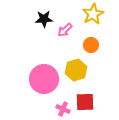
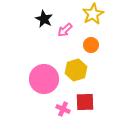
black star: rotated 30 degrees clockwise
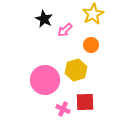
pink circle: moved 1 px right, 1 px down
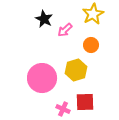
pink circle: moved 3 px left, 2 px up
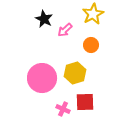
yellow hexagon: moved 1 px left, 3 px down
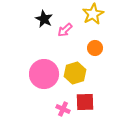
orange circle: moved 4 px right, 3 px down
pink circle: moved 2 px right, 4 px up
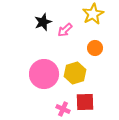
black star: moved 1 px left, 3 px down; rotated 24 degrees clockwise
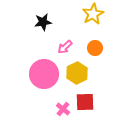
black star: rotated 12 degrees clockwise
pink arrow: moved 17 px down
yellow hexagon: moved 2 px right; rotated 10 degrees counterclockwise
pink cross: rotated 16 degrees clockwise
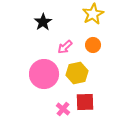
black star: rotated 24 degrees counterclockwise
orange circle: moved 2 px left, 3 px up
yellow hexagon: rotated 15 degrees clockwise
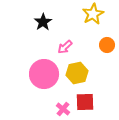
orange circle: moved 14 px right
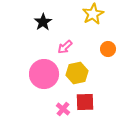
orange circle: moved 1 px right, 4 px down
